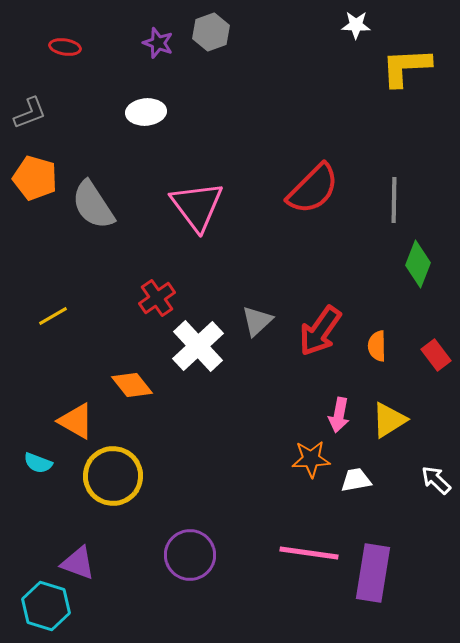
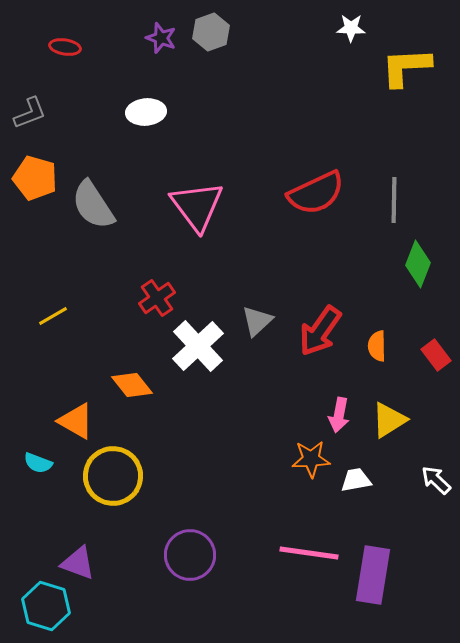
white star: moved 5 px left, 3 px down
purple star: moved 3 px right, 5 px up
red semicircle: moved 3 px right, 4 px down; rotated 20 degrees clockwise
purple rectangle: moved 2 px down
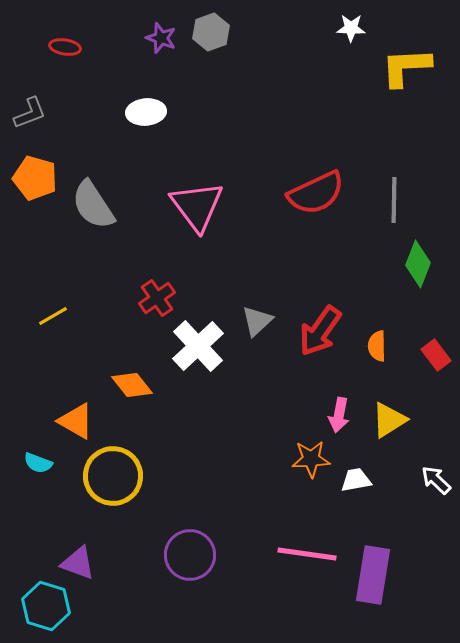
pink line: moved 2 px left, 1 px down
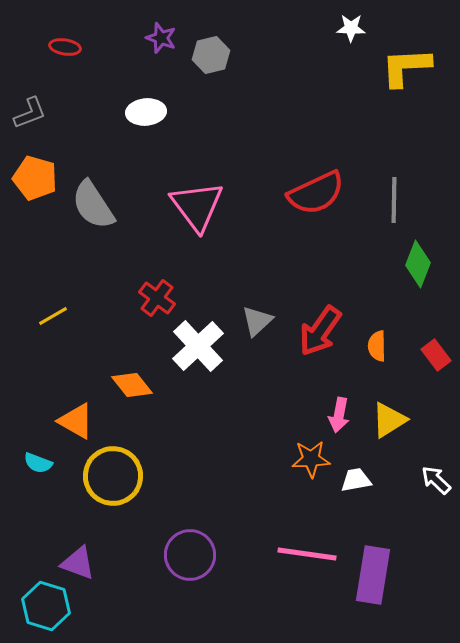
gray hexagon: moved 23 px down; rotated 6 degrees clockwise
red cross: rotated 18 degrees counterclockwise
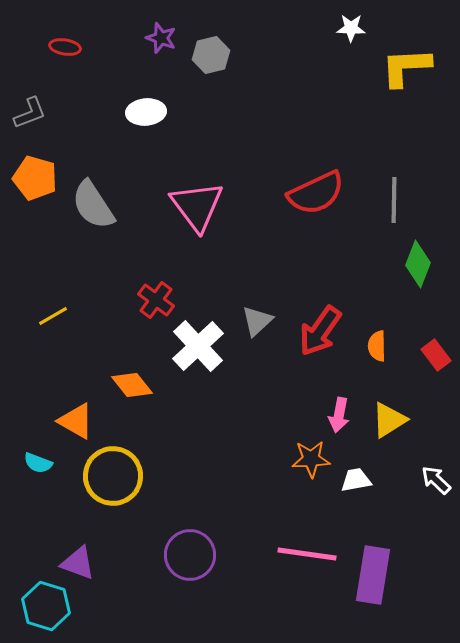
red cross: moved 1 px left, 2 px down
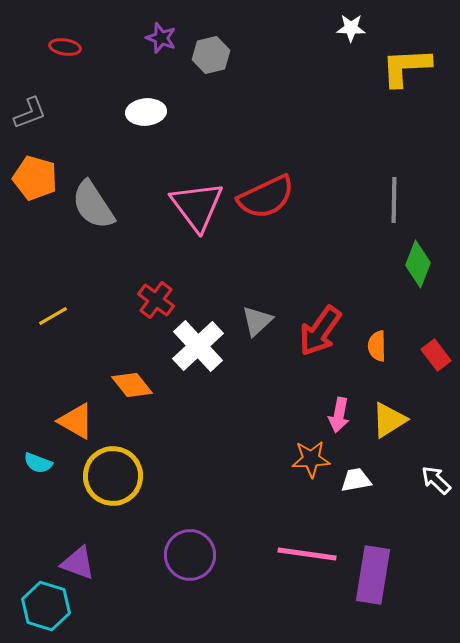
red semicircle: moved 50 px left, 4 px down
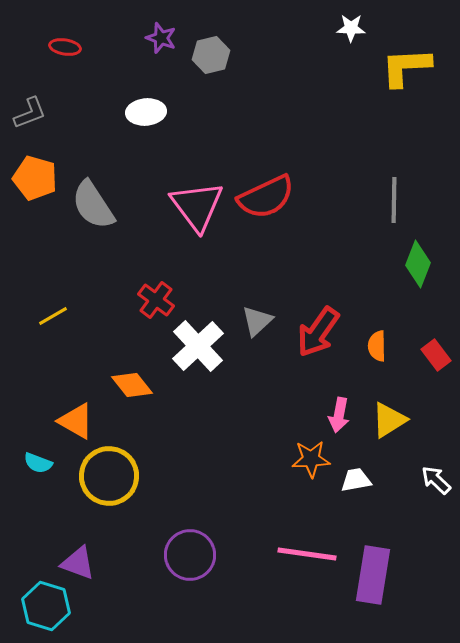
red arrow: moved 2 px left, 1 px down
yellow circle: moved 4 px left
